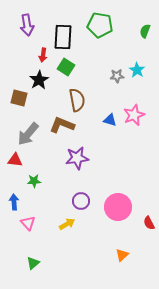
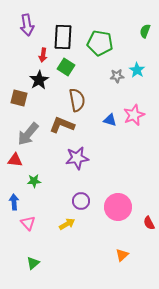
green pentagon: moved 18 px down
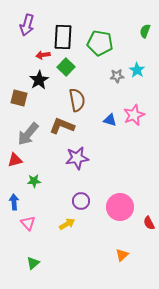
purple arrow: rotated 25 degrees clockwise
red arrow: rotated 72 degrees clockwise
green square: rotated 12 degrees clockwise
brown L-shape: moved 1 px down
red triangle: rotated 21 degrees counterclockwise
pink circle: moved 2 px right
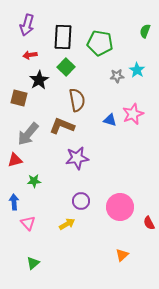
red arrow: moved 13 px left
pink star: moved 1 px left, 1 px up
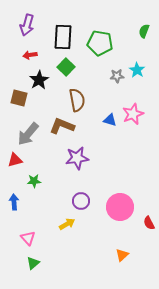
green semicircle: moved 1 px left
pink triangle: moved 15 px down
